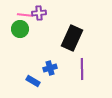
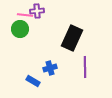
purple cross: moved 2 px left, 2 px up
purple line: moved 3 px right, 2 px up
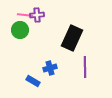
purple cross: moved 4 px down
green circle: moved 1 px down
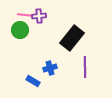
purple cross: moved 2 px right, 1 px down
black rectangle: rotated 15 degrees clockwise
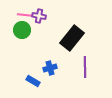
purple cross: rotated 16 degrees clockwise
green circle: moved 2 px right
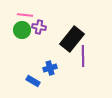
purple cross: moved 11 px down
black rectangle: moved 1 px down
purple line: moved 2 px left, 11 px up
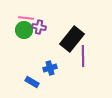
pink line: moved 1 px right, 3 px down
green circle: moved 2 px right
blue rectangle: moved 1 px left, 1 px down
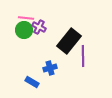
purple cross: rotated 16 degrees clockwise
black rectangle: moved 3 px left, 2 px down
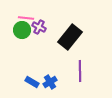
green circle: moved 2 px left
black rectangle: moved 1 px right, 4 px up
purple line: moved 3 px left, 15 px down
blue cross: moved 14 px down; rotated 16 degrees counterclockwise
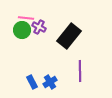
black rectangle: moved 1 px left, 1 px up
blue rectangle: rotated 32 degrees clockwise
